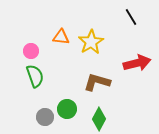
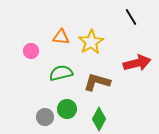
green semicircle: moved 26 px right, 3 px up; rotated 85 degrees counterclockwise
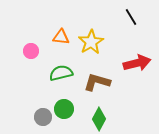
green circle: moved 3 px left
gray circle: moved 2 px left
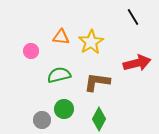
black line: moved 2 px right
green semicircle: moved 2 px left, 2 px down
brown L-shape: rotated 8 degrees counterclockwise
gray circle: moved 1 px left, 3 px down
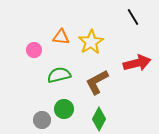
pink circle: moved 3 px right, 1 px up
brown L-shape: rotated 36 degrees counterclockwise
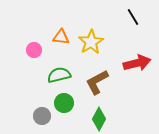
green circle: moved 6 px up
gray circle: moved 4 px up
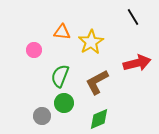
orange triangle: moved 1 px right, 5 px up
green semicircle: moved 1 px right, 1 px down; rotated 55 degrees counterclockwise
green diamond: rotated 40 degrees clockwise
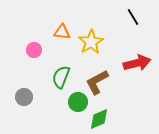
green semicircle: moved 1 px right, 1 px down
green circle: moved 14 px right, 1 px up
gray circle: moved 18 px left, 19 px up
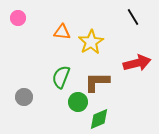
pink circle: moved 16 px left, 32 px up
brown L-shape: rotated 28 degrees clockwise
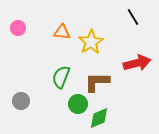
pink circle: moved 10 px down
gray circle: moved 3 px left, 4 px down
green circle: moved 2 px down
green diamond: moved 1 px up
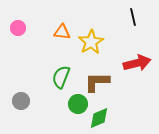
black line: rotated 18 degrees clockwise
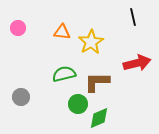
green semicircle: moved 3 px right, 3 px up; rotated 55 degrees clockwise
gray circle: moved 4 px up
